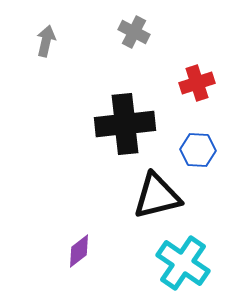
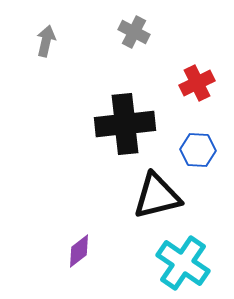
red cross: rotated 8 degrees counterclockwise
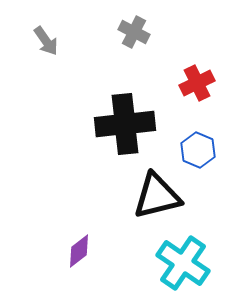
gray arrow: rotated 132 degrees clockwise
blue hexagon: rotated 20 degrees clockwise
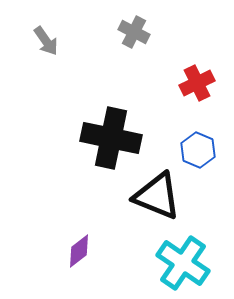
black cross: moved 14 px left, 14 px down; rotated 18 degrees clockwise
black triangle: rotated 36 degrees clockwise
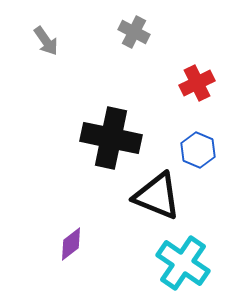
purple diamond: moved 8 px left, 7 px up
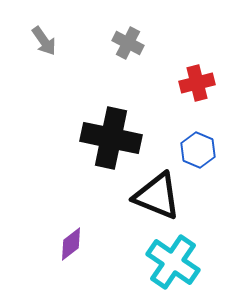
gray cross: moved 6 px left, 11 px down
gray arrow: moved 2 px left
red cross: rotated 12 degrees clockwise
cyan cross: moved 10 px left, 1 px up
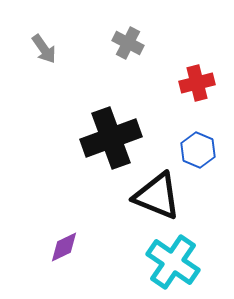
gray arrow: moved 8 px down
black cross: rotated 32 degrees counterclockwise
purple diamond: moved 7 px left, 3 px down; rotated 12 degrees clockwise
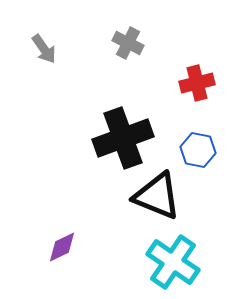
black cross: moved 12 px right
blue hexagon: rotated 12 degrees counterclockwise
purple diamond: moved 2 px left
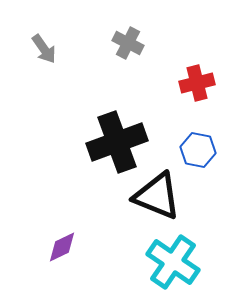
black cross: moved 6 px left, 4 px down
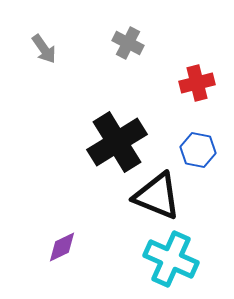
black cross: rotated 12 degrees counterclockwise
cyan cross: moved 2 px left, 3 px up; rotated 10 degrees counterclockwise
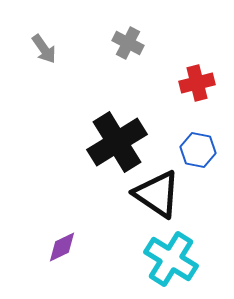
black triangle: moved 2 px up; rotated 12 degrees clockwise
cyan cross: rotated 8 degrees clockwise
